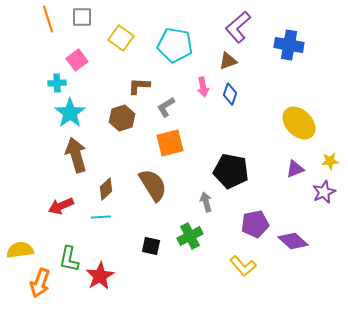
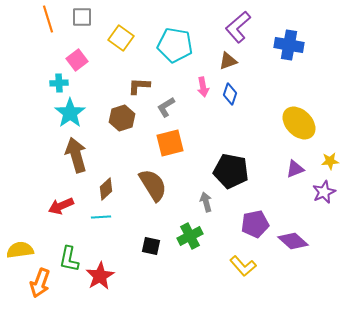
cyan cross: moved 2 px right
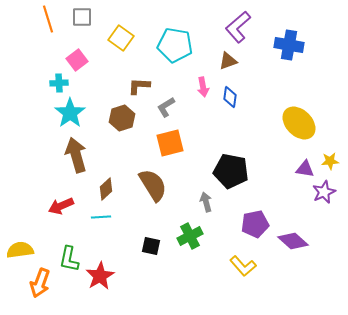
blue diamond: moved 3 px down; rotated 10 degrees counterclockwise
purple triangle: moved 10 px right; rotated 30 degrees clockwise
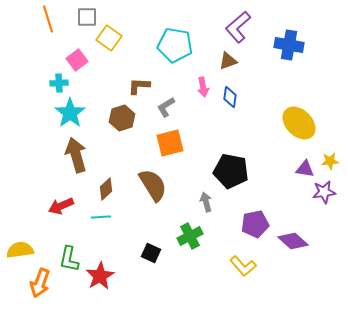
gray square: moved 5 px right
yellow square: moved 12 px left
purple star: rotated 15 degrees clockwise
black square: moved 7 px down; rotated 12 degrees clockwise
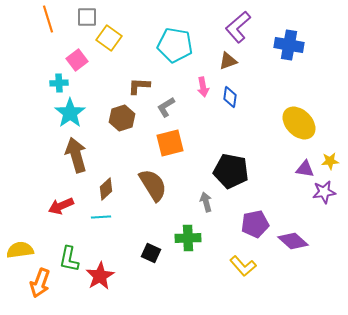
green cross: moved 2 px left, 2 px down; rotated 25 degrees clockwise
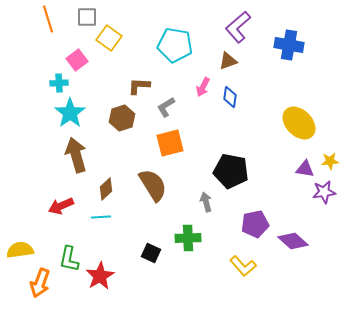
pink arrow: rotated 36 degrees clockwise
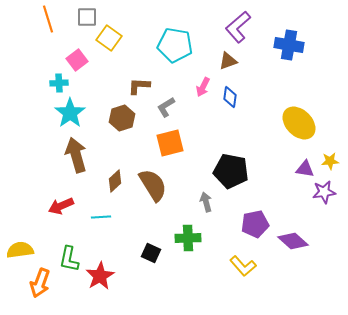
brown diamond: moved 9 px right, 8 px up
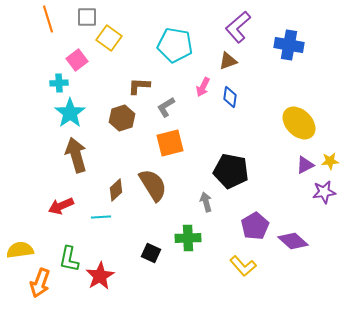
purple triangle: moved 4 px up; rotated 36 degrees counterclockwise
brown diamond: moved 1 px right, 9 px down
purple pentagon: moved 2 px down; rotated 20 degrees counterclockwise
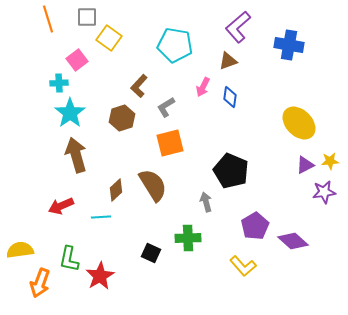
brown L-shape: rotated 50 degrees counterclockwise
black pentagon: rotated 12 degrees clockwise
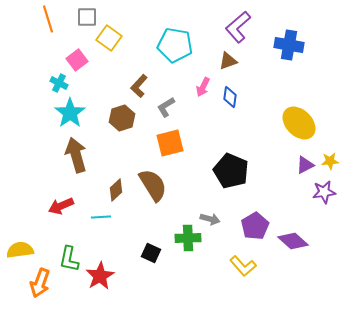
cyan cross: rotated 30 degrees clockwise
gray arrow: moved 4 px right, 17 px down; rotated 120 degrees clockwise
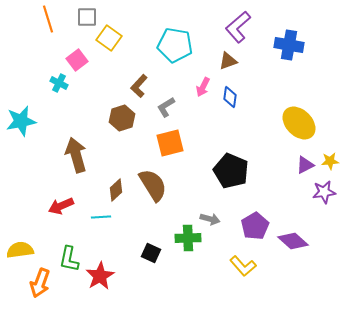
cyan star: moved 49 px left, 8 px down; rotated 24 degrees clockwise
